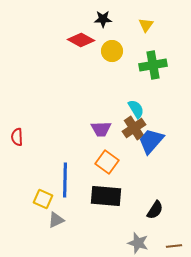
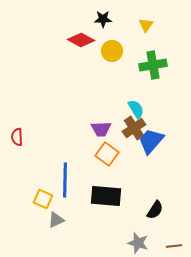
orange square: moved 8 px up
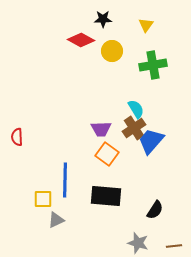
yellow square: rotated 24 degrees counterclockwise
